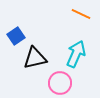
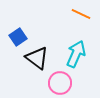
blue square: moved 2 px right, 1 px down
black triangle: moved 2 px right; rotated 50 degrees clockwise
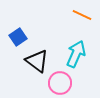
orange line: moved 1 px right, 1 px down
black triangle: moved 3 px down
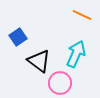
black triangle: moved 2 px right
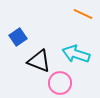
orange line: moved 1 px right, 1 px up
cyan arrow: rotated 96 degrees counterclockwise
black triangle: rotated 15 degrees counterclockwise
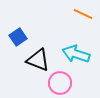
black triangle: moved 1 px left, 1 px up
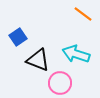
orange line: rotated 12 degrees clockwise
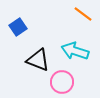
blue square: moved 10 px up
cyan arrow: moved 1 px left, 3 px up
pink circle: moved 2 px right, 1 px up
